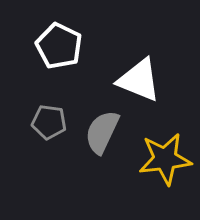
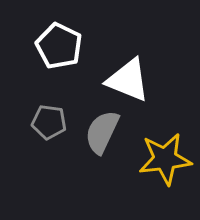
white triangle: moved 11 px left
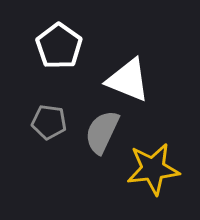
white pentagon: rotated 9 degrees clockwise
yellow star: moved 12 px left, 10 px down
